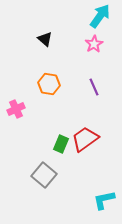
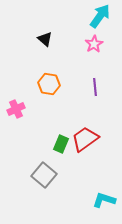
purple line: moved 1 px right; rotated 18 degrees clockwise
cyan L-shape: rotated 30 degrees clockwise
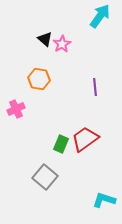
pink star: moved 32 px left
orange hexagon: moved 10 px left, 5 px up
gray square: moved 1 px right, 2 px down
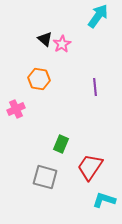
cyan arrow: moved 2 px left
red trapezoid: moved 5 px right, 28 px down; rotated 20 degrees counterclockwise
gray square: rotated 25 degrees counterclockwise
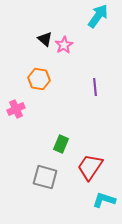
pink star: moved 2 px right, 1 px down
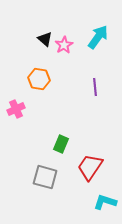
cyan arrow: moved 21 px down
cyan L-shape: moved 1 px right, 2 px down
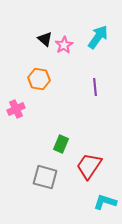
red trapezoid: moved 1 px left, 1 px up
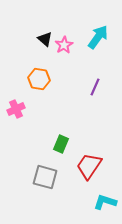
purple line: rotated 30 degrees clockwise
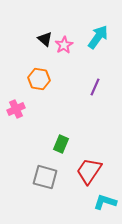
red trapezoid: moved 5 px down
